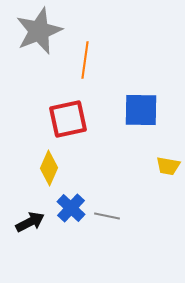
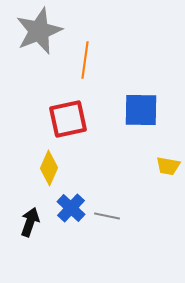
black arrow: rotated 44 degrees counterclockwise
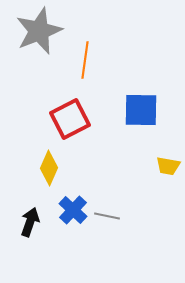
red square: moved 2 px right; rotated 15 degrees counterclockwise
blue cross: moved 2 px right, 2 px down
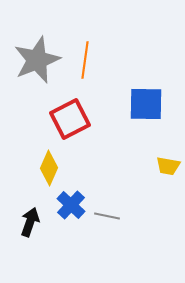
gray star: moved 2 px left, 29 px down
blue square: moved 5 px right, 6 px up
blue cross: moved 2 px left, 5 px up
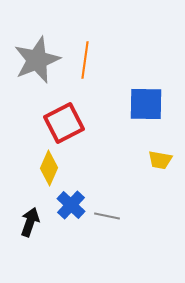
red square: moved 6 px left, 4 px down
yellow trapezoid: moved 8 px left, 6 px up
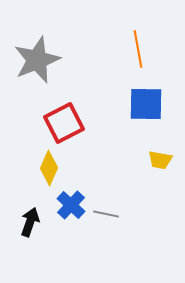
orange line: moved 53 px right, 11 px up; rotated 18 degrees counterclockwise
gray line: moved 1 px left, 2 px up
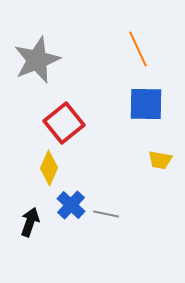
orange line: rotated 15 degrees counterclockwise
red square: rotated 12 degrees counterclockwise
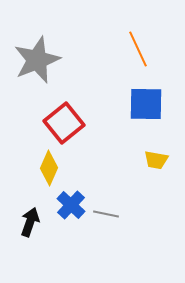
yellow trapezoid: moved 4 px left
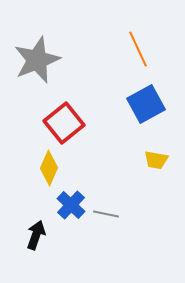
blue square: rotated 30 degrees counterclockwise
black arrow: moved 6 px right, 13 px down
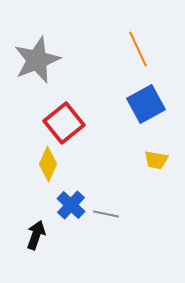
yellow diamond: moved 1 px left, 4 px up
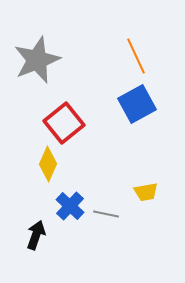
orange line: moved 2 px left, 7 px down
blue square: moved 9 px left
yellow trapezoid: moved 10 px left, 32 px down; rotated 20 degrees counterclockwise
blue cross: moved 1 px left, 1 px down
